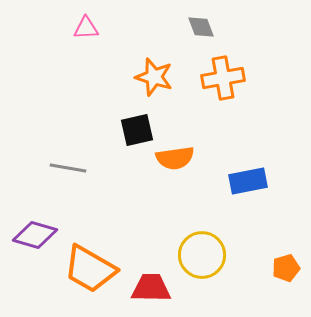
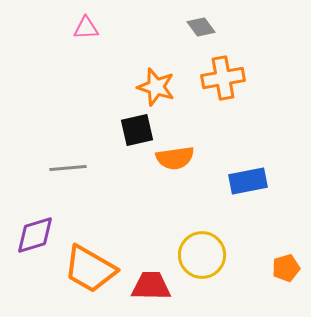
gray diamond: rotated 16 degrees counterclockwise
orange star: moved 2 px right, 10 px down
gray line: rotated 15 degrees counterclockwise
purple diamond: rotated 33 degrees counterclockwise
red trapezoid: moved 2 px up
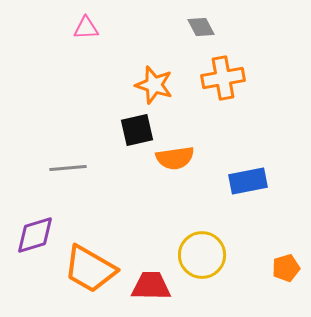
gray diamond: rotated 8 degrees clockwise
orange star: moved 2 px left, 2 px up
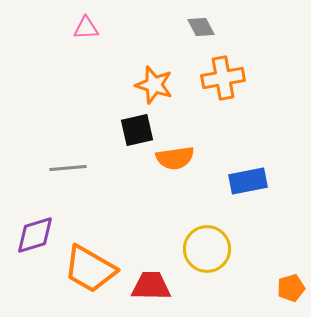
yellow circle: moved 5 px right, 6 px up
orange pentagon: moved 5 px right, 20 px down
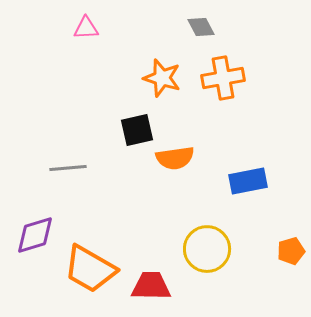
orange star: moved 8 px right, 7 px up
orange pentagon: moved 37 px up
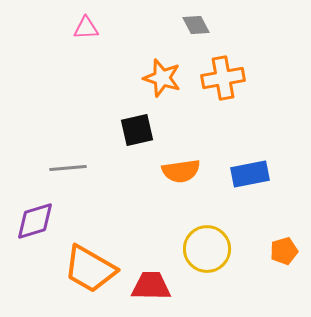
gray diamond: moved 5 px left, 2 px up
orange semicircle: moved 6 px right, 13 px down
blue rectangle: moved 2 px right, 7 px up
purple diamond: moved 14 px up
orange pentagon: moved 7 px left
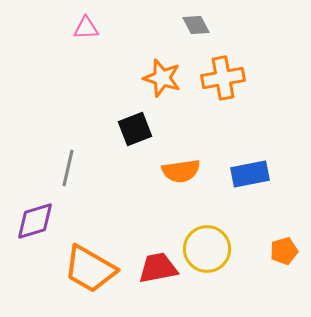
black square: moved 2 px left, 1 px up; rotated 8 degrees counterclockwise
gray line: rotated 72 degrees counterclockwise
red trapezoid: moved 7 px right, 18 px up; rotated 12 degrees counterclockwise
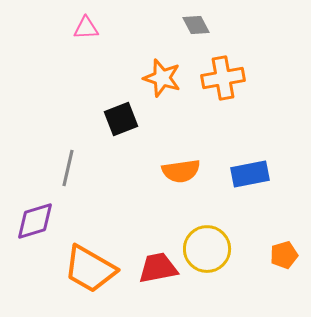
black square: moved 14 px left, 10 px up
orange pentagon: moved 4 px down
